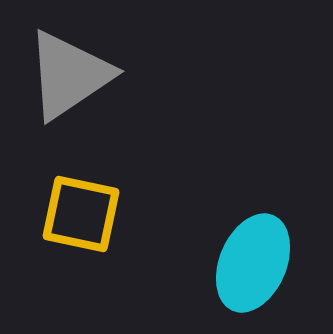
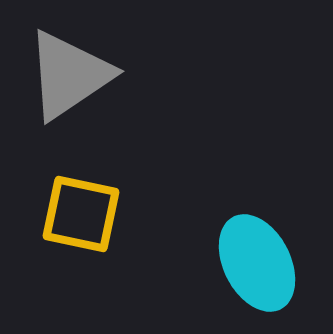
cyan ellipse: moved 4 px right; rotated 50 degrees counterclockwise
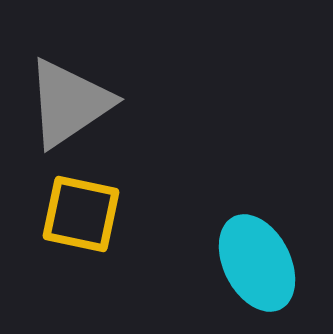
gray triangle: moved 28 px down
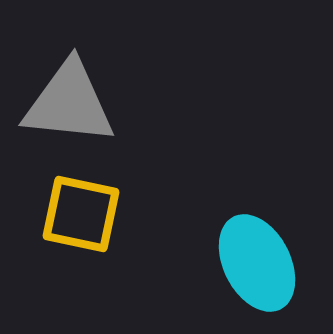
gray triangle: rotated 40 degrees clockwise
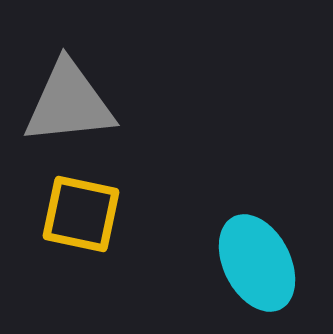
gray triangle: rotated 12 degrees counterclockwise
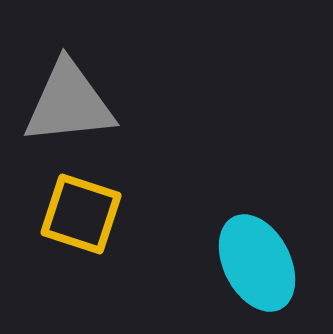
yellow square: rotated 6 degrees clockwise
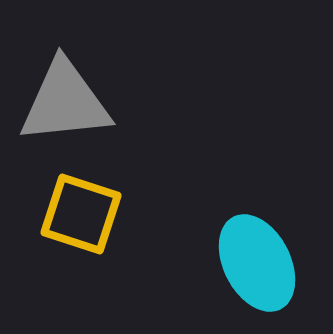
gray triangle: moved 4 px left, 1 px up
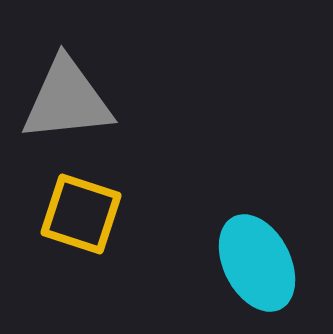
gray triangle: moved 2 px right, 2 px up
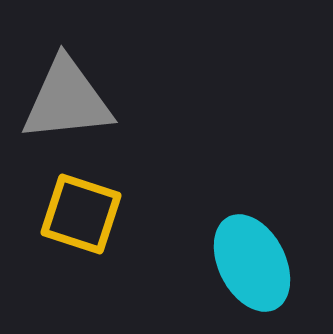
cyan ellipse: moved 5 px left
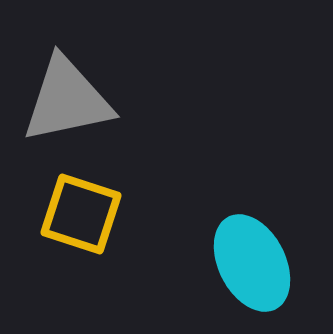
gray triangle: rotated 6 degrees counterclockwise
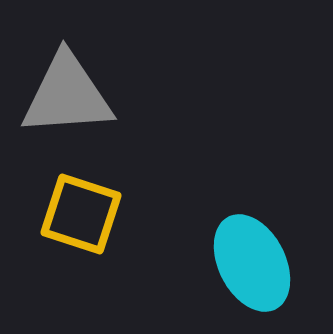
gray triangle: moved 5 px up; rotated 8 degrees clockwise
